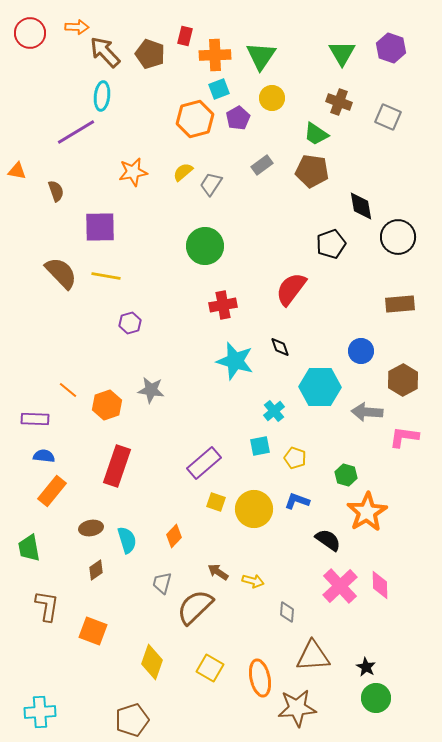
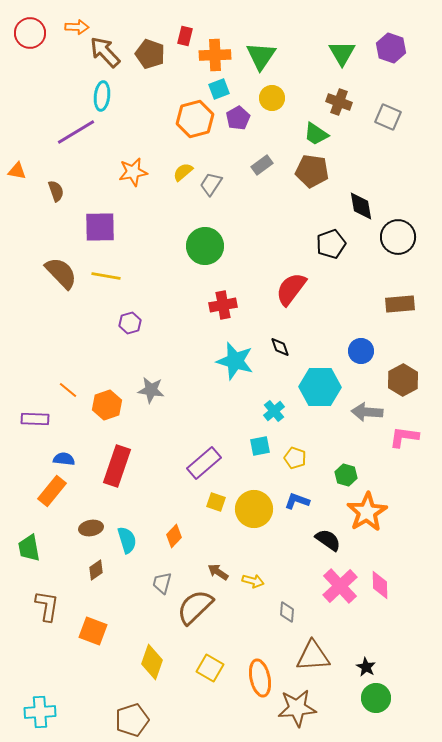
blue semicircle at (44, 456): moved 20 px right, 3 px down
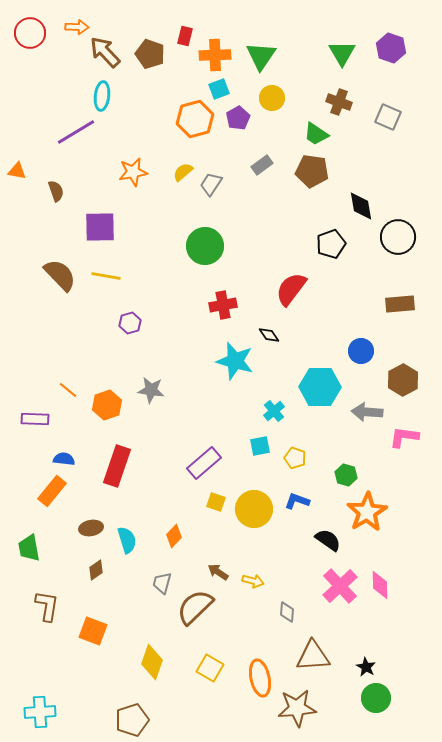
brown semicircle at (61, 273): moved 1 px left, 2 px down
black diamond at (280, 347): moved 11 px left, 12 px up; rotated 15 degrees counterclockwise
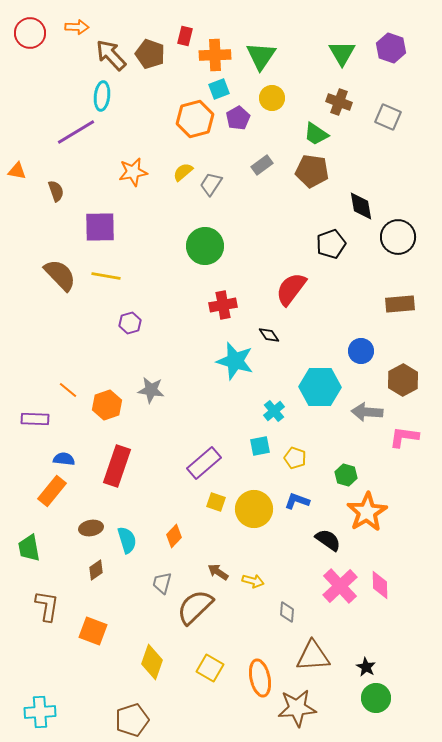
brown arrow at (105, 52): moved 6 px right, 3 px down
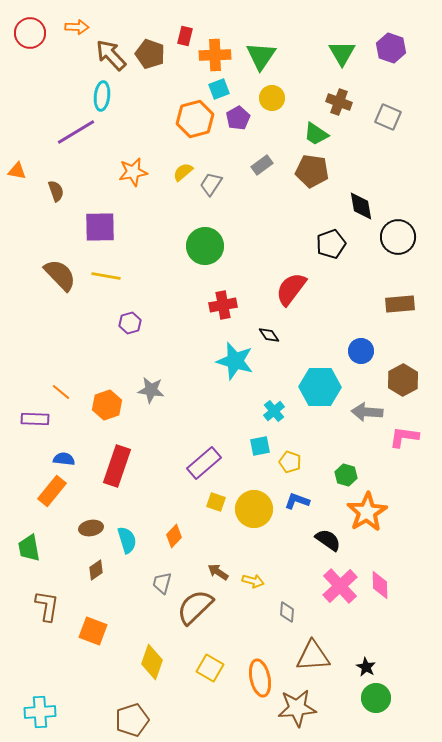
orange line at (68, 390): moved 7 px left, 2 px down
yellow pentagon at (295, 458): moved 5 px left, 4 px down
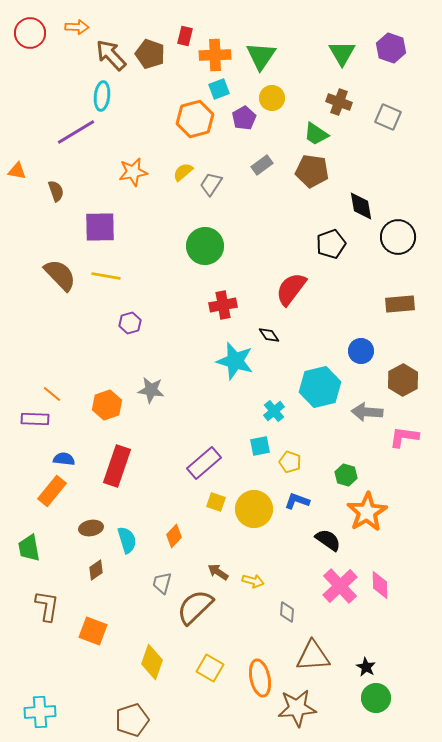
purple pentagon at (238, 118): moved 6 px right
cyan hexagon at (320, 387): rotated 15 degrees counterclockwise
orange line at (61, 392): moved 9 px left, 2 px down
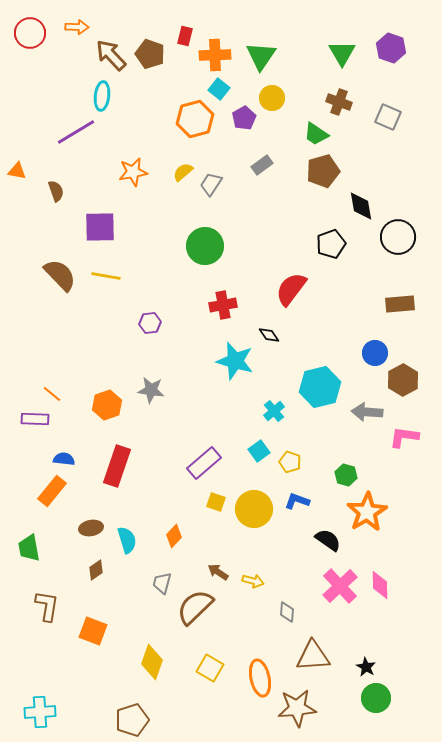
cyan square at (219, 89): rotated 30 degrees counterclockwise
brown pentagon at (312, 171): moved 11 px right; rotated 24 degrees counterclockwise
purple hexagon at (130, 323): moved 20 px right; rotated 10 degrees clockwise
blue circle at (361, 351): moved 14 px right, 2 px down
cyan square at (260, 446): moved 1 px left, 5 px down; rotated 25 degrees counterclockwise
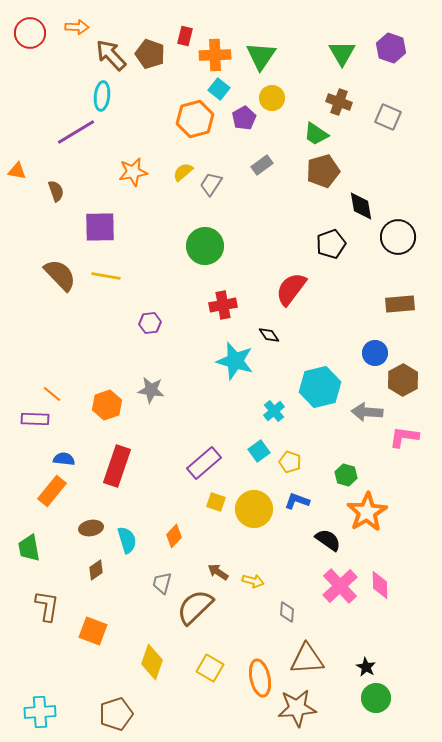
brown triangle at (313, 656): moved 6 px left, 3 px down
brown pentagon at (132, 720): moved 16 px left, 6 px up
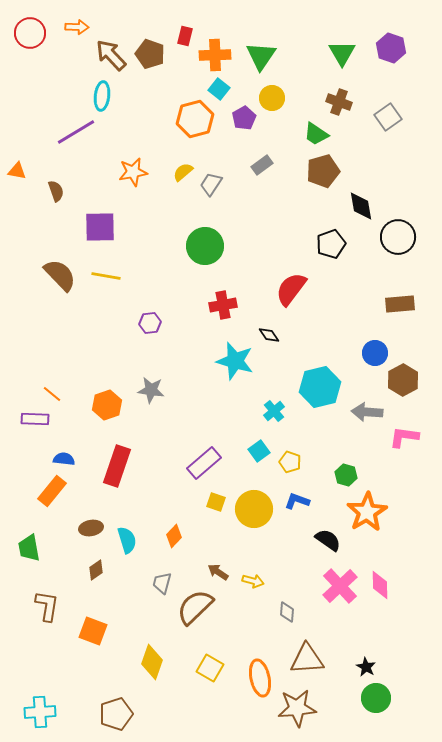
gray square at (388, 117): rotated 32 degrees clockwise
